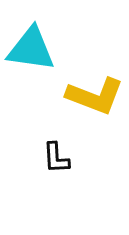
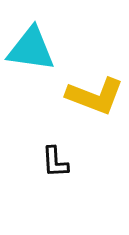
black L-shape: moved 1 px left, 4 px down
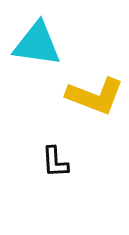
cyan triangle: moved 6 px right, 5 px up
